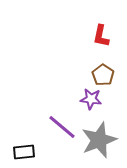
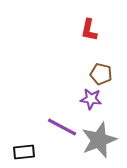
red L-shape: moved 12 px left, 6 px up
brown pentagon: moved 2 px left, 1 px up; rotated 20 degrees counterclockwise
purple line: rotated 12 degrees counterclockwise
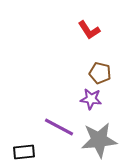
red L-shape: rotated 45 degrees counterclockwise
brown pentagon: moved 1 px left, 1 px up
purple line: moved 3 px left
gray star: rotated 15 degrees clockwise
